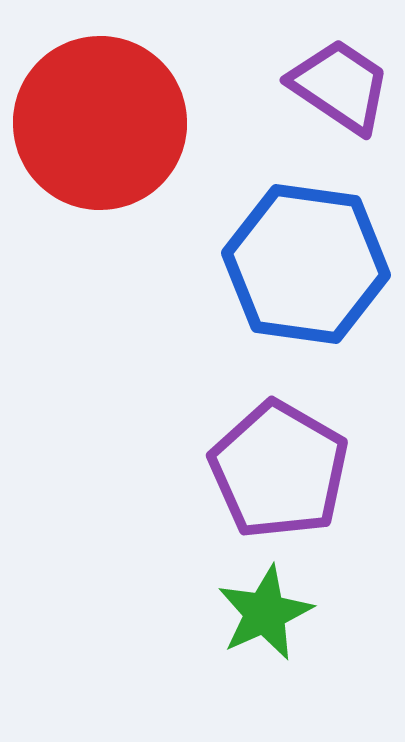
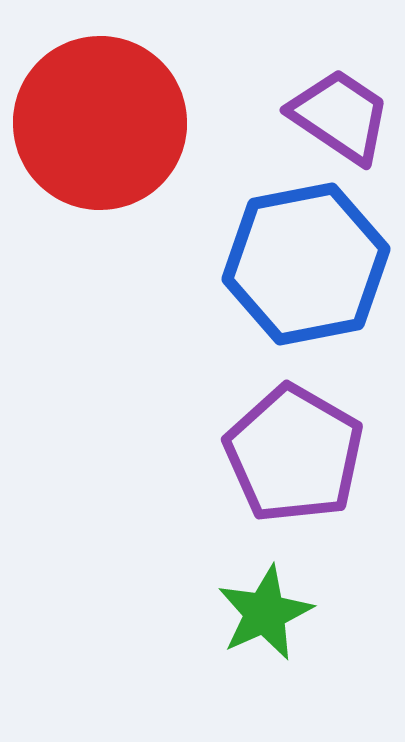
purple trapezoid: moved 30 px down
blue hexagon: rotated 19 degrees counterclockwise
purple pentagon: moved 15 px right, 16 px up
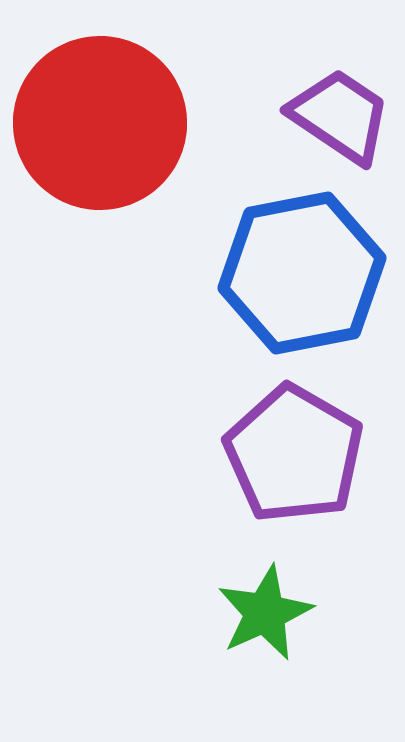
blue hexagon: moved 4 px left, 9 px down
